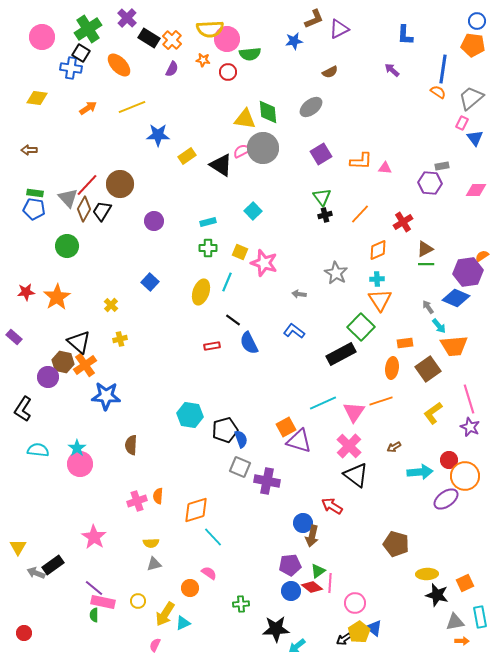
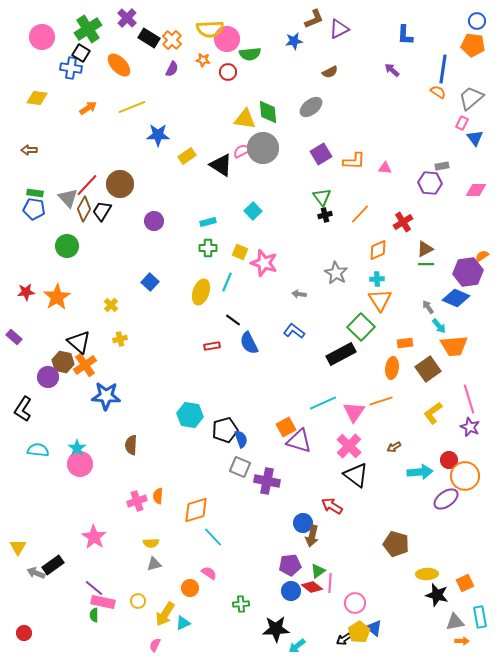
orange L-shape at (361, 161): moved 7 px left
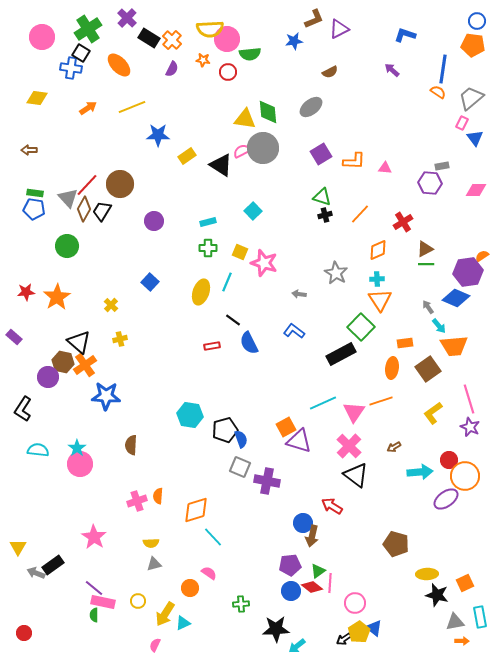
blue L-shape at (405, 35): rotated 105 degrees clockwise
green triangle at (322, 197): rotated 36 degrees counterclockwise
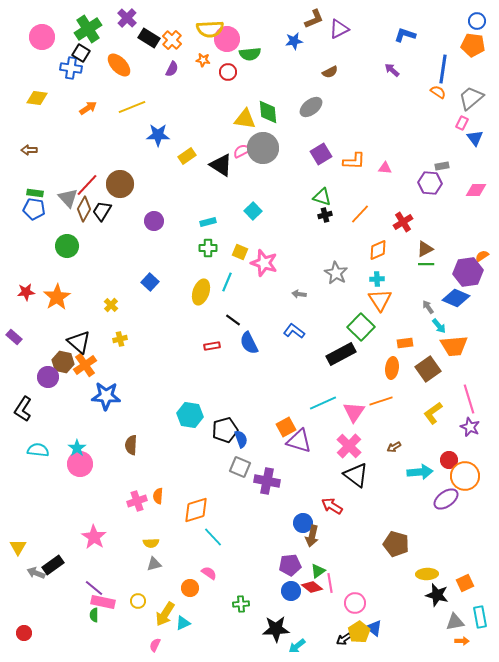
pink line at (330, 583): rotated 12 degrees counterclockwise
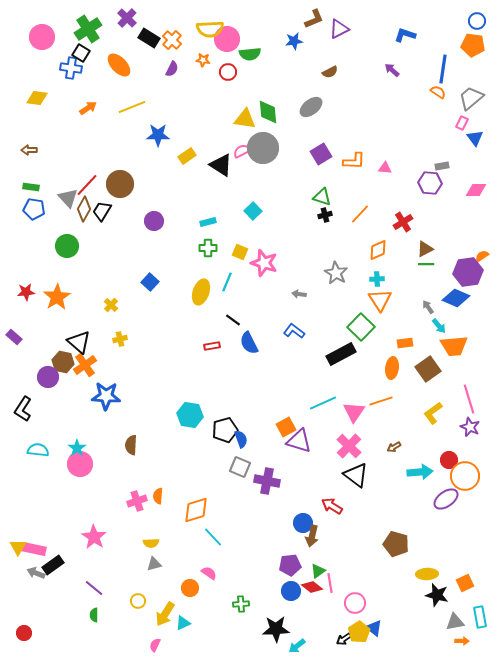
green rectangle at (35, 193): moved 4 px left, 6 px up
pink rectangle at (103, 602): moved 69 px left, 53 px up
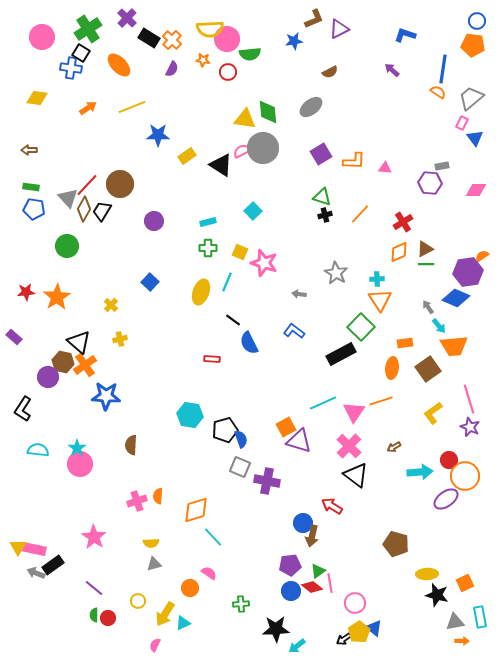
orange diamond at (378, 250): moved 21 px right, 2 px down
red rectangle at (212, 346): moved 13 px down; rotated 14 degrees clockwise
red circle at (24, 633): moved 84 px right, 15 px up
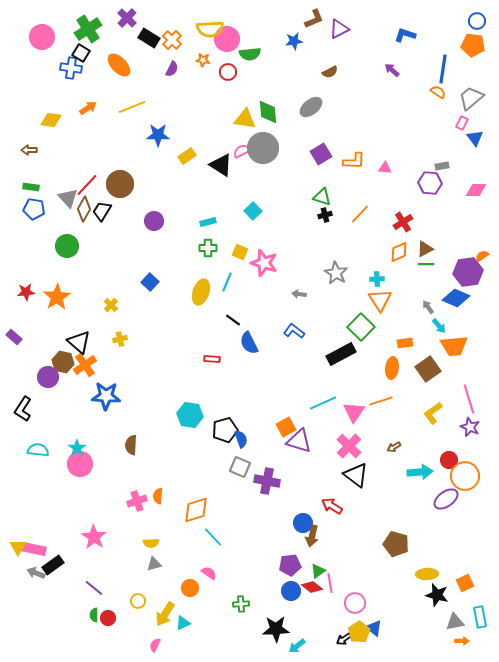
yellow diamond at (37, 98): moved 14 px right, 22 px down
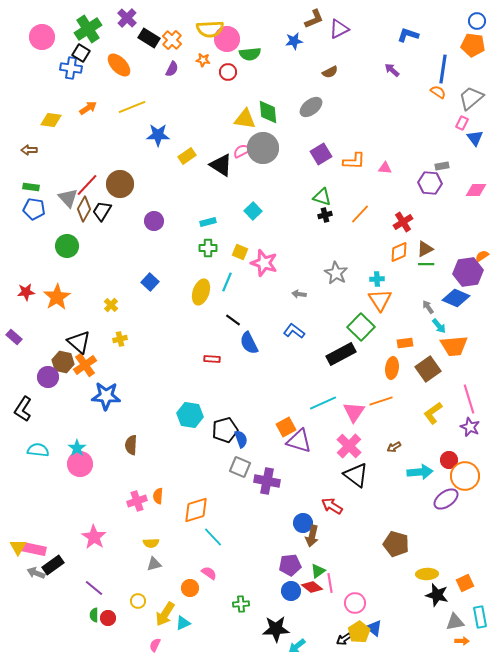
blue L-shape at (405, 35): moved 3 px right
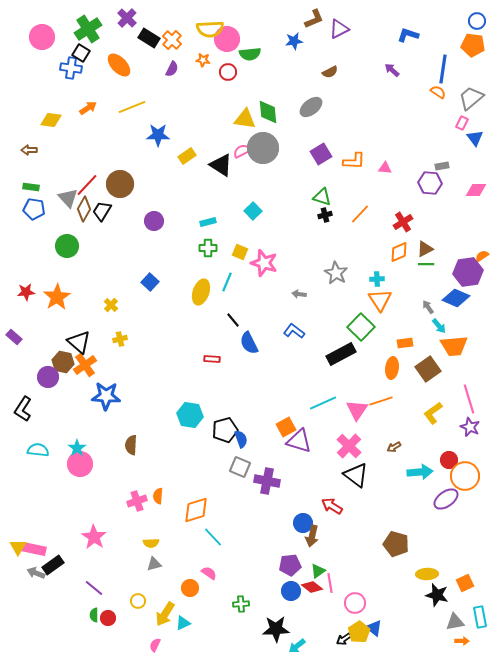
black line at (233, 320): rotated 14 degrees clockwise
pink triangle at (354, 412): moved 3 px right, 2 px up
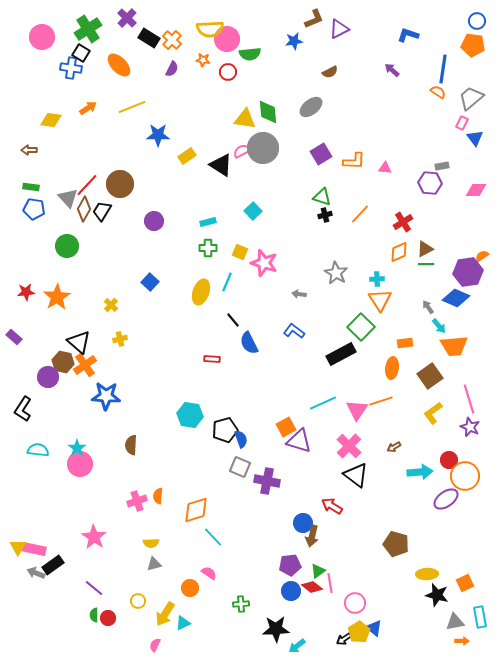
brown square at (428, 369): moved 2 px right, 7 px down
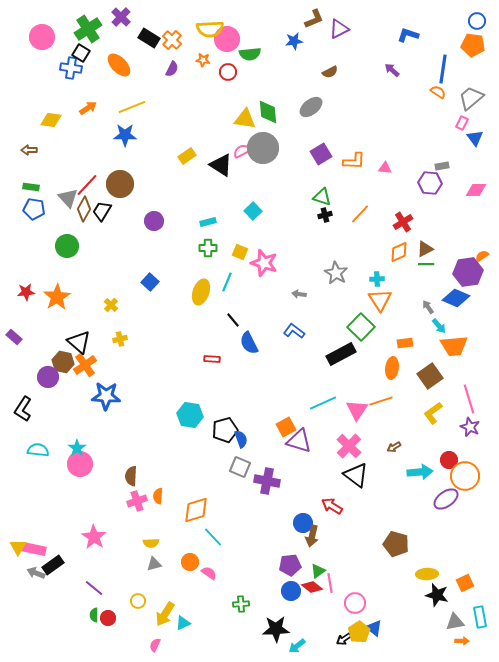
purple cross at (127, 18): moved 6 px left, 1 px up
blue star at (158, 135): moved 33 px left
brown semicircle at (131, 445): moved 31 px down
orange circle at (190, 588): moved 26 px up
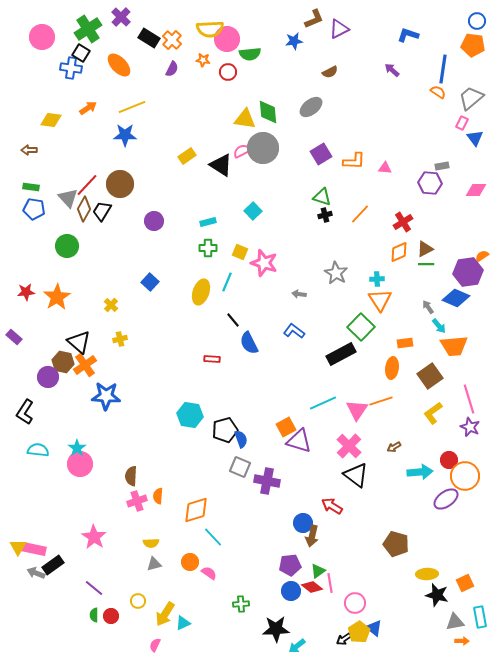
black L-shape at (23, 409): moved 2 px right, 3 px down
red circle at (108, 618): moved 3 px right, 2 px up
